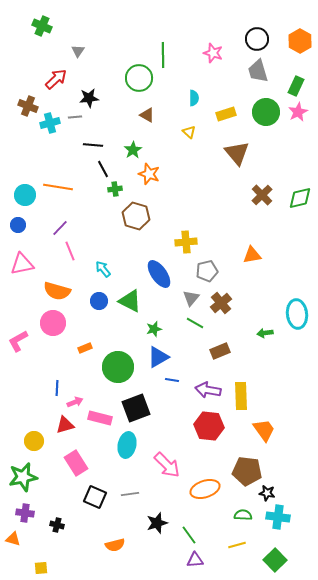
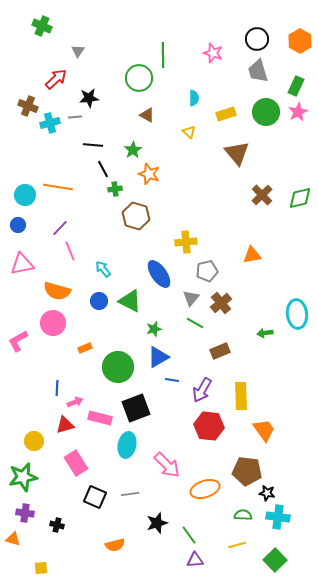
purple arrow at (208, 390): moved 6 px left; rotated 70 degrees counterclockwise
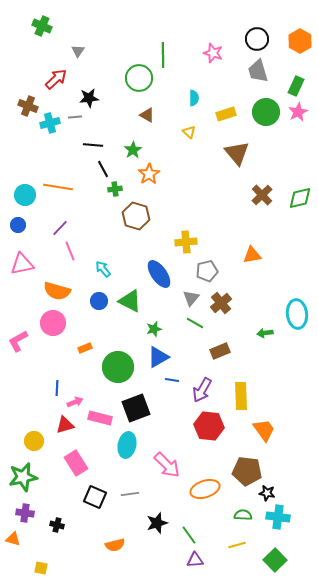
orange star at (149, 174): rotated 20 degrees clockwise
yellow square at (41, 568): rotated 16 degrees clockwise
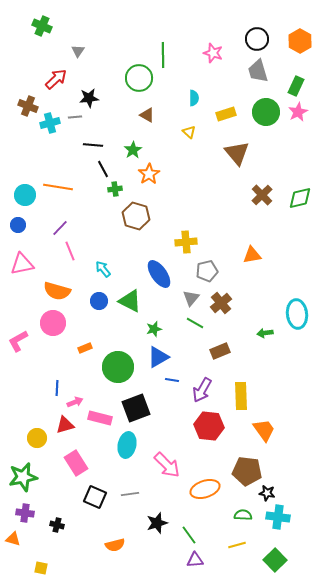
yellow circle at (34, 441): moved 3 px right, 3 px up
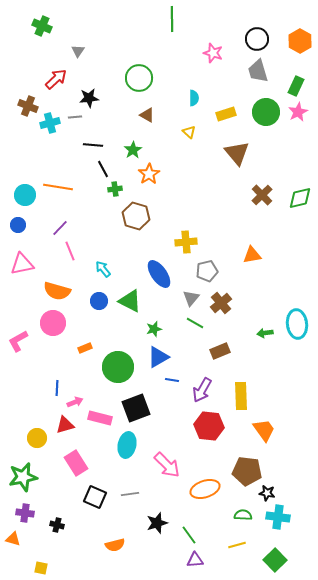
green line at (163, 55): moved 9 px right, 36 px up
cyan ellipse at (297, 314): moved 10 px down
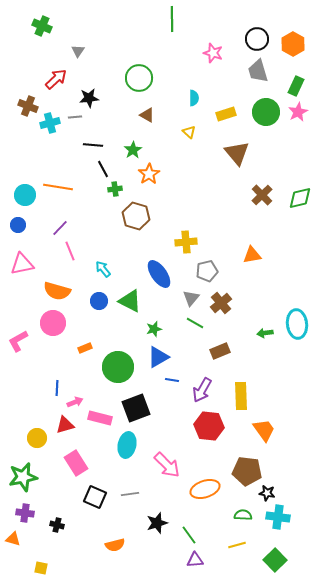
orange hexagon at (300, 41): moved 7 px left, 3 px down
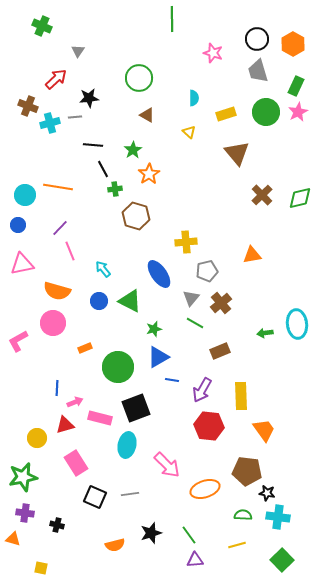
black star at (157, 523): moved 6 px left, 10 px down
green square at (275, 560): moved 7 px right
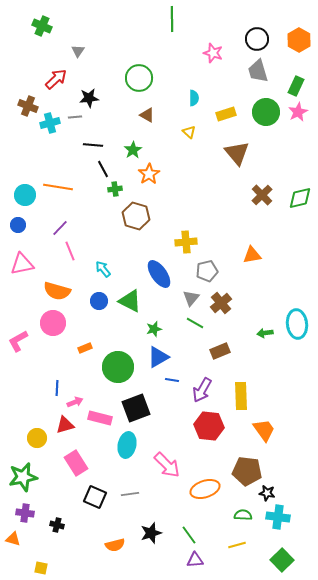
orange hexagon at (293, 44): moved 6 px right, 4 px up
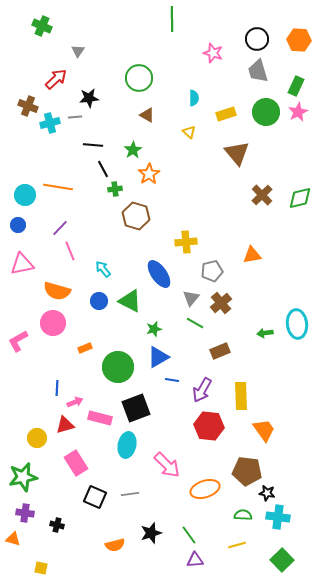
orange hexagon at (299, 40): rotated 25 degrees counterclockwise
gray pentagon at (207, 271): moved 5 px right
